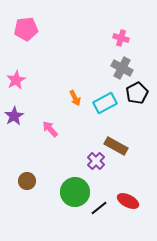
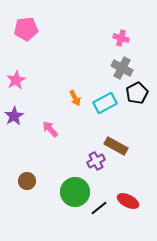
purple cross: rotated 18 degrees clockwise
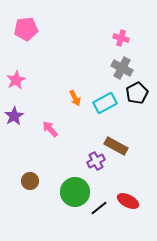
brown circle: moved 3 px right
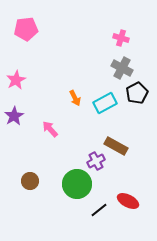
green circle: moved 2 px right, 8 px up
black line: moved 2 px down
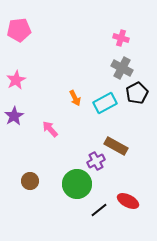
pink pentagon: moved 7 px left, 1 px down
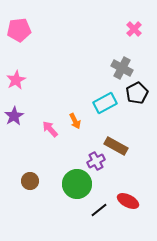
pink cross: moved 13 px right, 9 px up; rotated 28 degrees clockwise
orange arrow: moved 23 px down
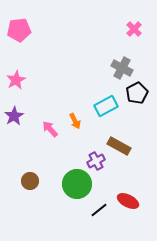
cyan rectangle: moved 1 px right, 3 px down
brown rectangle: moved 3 px right
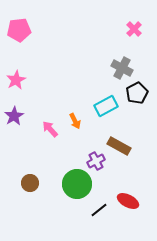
brown circle: moved 2 px down
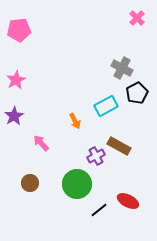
pink cross: moved 3 px right, 11 px up
pink arrow: moved 9 px left, 14 px down
purple cross: moved 5 px up
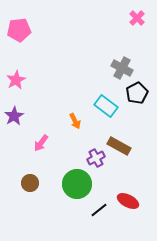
cyan rectangle: rotated 65 degrees clockwise
pink arrow: rotated 102 degrees counterclockwise
purple cross: moved 2 px down
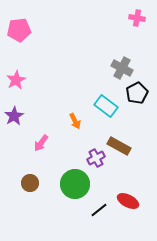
pink cross: rotated 35 degrees counterclockwise
green circle: moved 2 px left
